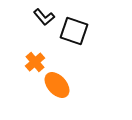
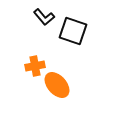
black square: moved 1 px left
orange cross: moved 4 px down; rotated 30 degrees clockwise
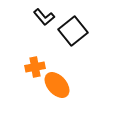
black square: rotated 32 degrees clockwise
orange cross: moved 1 px down
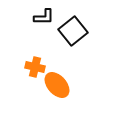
black L-shape: rotated 50 degrees counterclockwise
orange cross: rotated 24 degrees clockwise
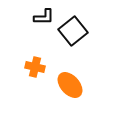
orange ellipse: moved 13 px right
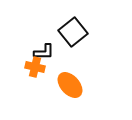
black L-shape: moved 35 px down
black square: moved 1 px down
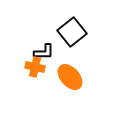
black square: moved 1 px left
orange ellipse: moved 8 px up
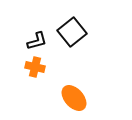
black L-shape: moved 7 px left, 11 px up; rotated 15 degrees counterclockwise
orange ellipse: moved 4 px right, 21 px down
